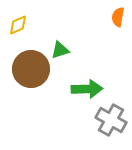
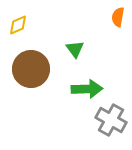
green triangle: moved 15 px right, 1 px up; rotated 48 degrees counterclockwise
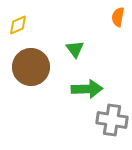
brown circle: moved 2 px up
gray cross: moved 1 px right; rotated 20 degrees counterclockwise
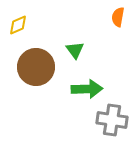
green triangle: moved 1 px down
brown circle: moved 5 px right
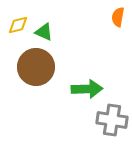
yellow diamond: rotated 10 degrees clockwise
green triangle: moved 31 px left, 18 px up; rotated 30 degrees counterclockwise
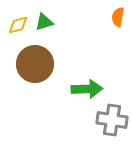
green triangle: moved 10 px up; rotated 42 degrees counterclockwise
brown circle: moved 1 px left, 3 px up
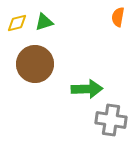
yellow diamond: moved 1 px left, 2 px up
gray cross: moved 1 px left
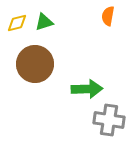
orange semicircle: moved 10 px left, 1 px up
gray cross: moved 2 px left
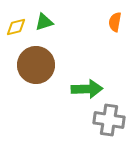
orange semicircle: moved 7 px right, 6 px down
yellow diamond: moved 1 px left, 4 px down
brown circle: moved 1 px right, 1 px down
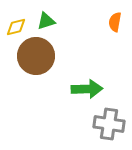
green triangle: moved 2 px right, 1 px up
brown circle: moved 9 px up
gray cross: moved 4 px down
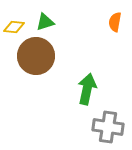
green triangle: moved 1 px left, 1 px down
yellow diamond: moved 2 px left; rotated 20 degrees clockwise
green arrow: rotated 76 degrees counterclockwise
gray cross: moved 1 px left, 3 px down
